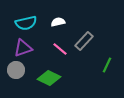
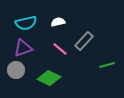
green line: rotated 49 degrees clockwise
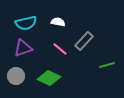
white semicircle: rotated 24 degrees clockwise
gray circle: moved 6 px down
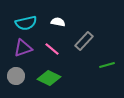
pink line: moved 8 px left
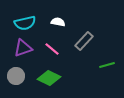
cyan semicircle: moved 1 px left
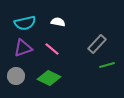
gray rectangle: moved 13 px right, 3 px down
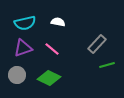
gray circle: moved 1 px right, 1 px up
